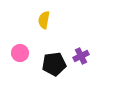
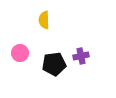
yellow semicircle: rotated 12 degrees counterclockwise
purple cross: rotated 14 degrees clockwise
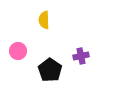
pink circle: moved 2 px left, 2 px up
black pentagon: moved 4 px left, 6 px down; rotated 30 degrees counterclockwise
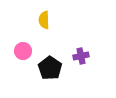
pink circle: moved 5 px right
black pentagon: moved 2 px up
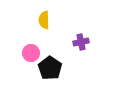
pink circle: moved 8 px right, 2 px down
purple cross: moved 14 px up
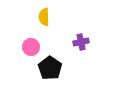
yellow semicircle: moved 3 px up
pink circle: moved 6 px up
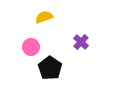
yellow semicircle: rotated 72 degrees clockwise
purple cross: rotated 35 degrees counterclockwise
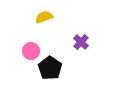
pink circle: moved 4 px down
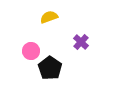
yellow semicircle: moved 5 px right
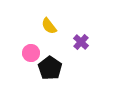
yellow semicircle: moved 9 px down; rotated 108 degrees counterclockwise
pink circle: moved 2 px down
